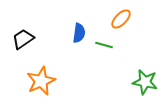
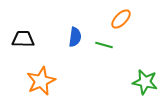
blue semicircle: moved 4 px left, 4 px down
black trapezoid: rotated 35 degrees clockwise
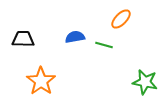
blue semicircle: rotated 108 degrees counterclockwise
orange star: rotated 12 degrees counterclockwise
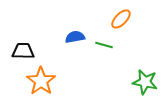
black trapezoid: moved 12 px down
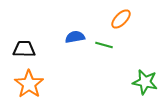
black trapezoid: moved 1 px right, 2 px up
orange star: moved 12 px left, 3 px down
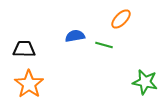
blue semicircle: moved 1 px up
